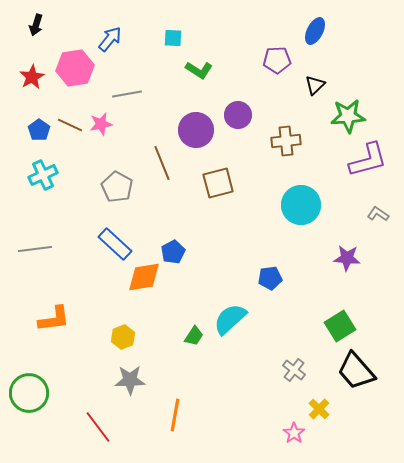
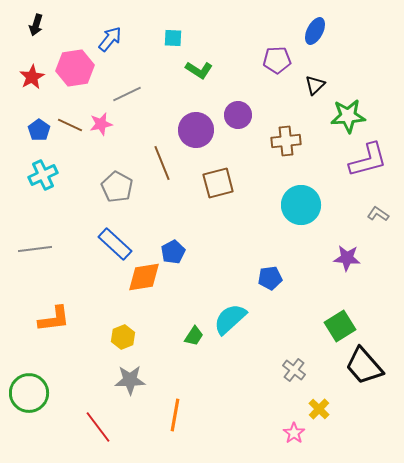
gray line at (127, 94): rotated 16 degrees counterclockwise
black trapezoid at (356, 371): moved 8 px right, 5 px up
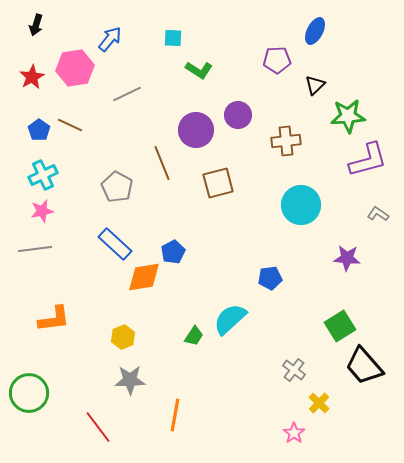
pink star at (101, 124): moved 59 px left, 87 px down
yellow cross at (319, 409): moved 6 px up
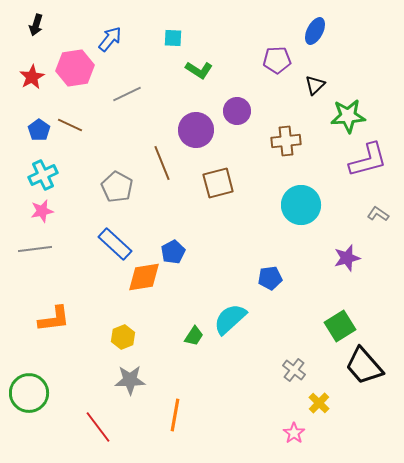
purple circle at (238, 115): moved 1 px left, 4 px up
purple star at (347, 258): rotated 20 degrees counterclockwise
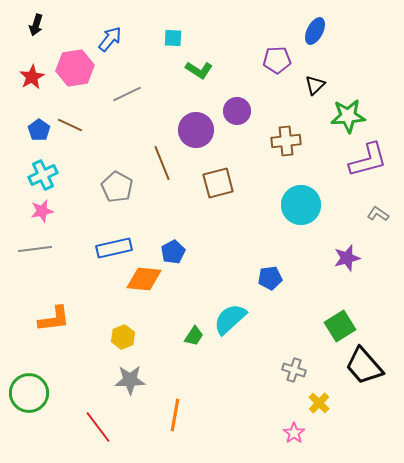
blue rectangle at (115, 244): moved 1 px left, 4 px down; rotated 56 degrees counterclockwise
orange diamond at (144, 277): moved 2 px down; rotated 15 degrees clockwise
gray cross at (294, 370): rotated 20 degrees counterclockwise
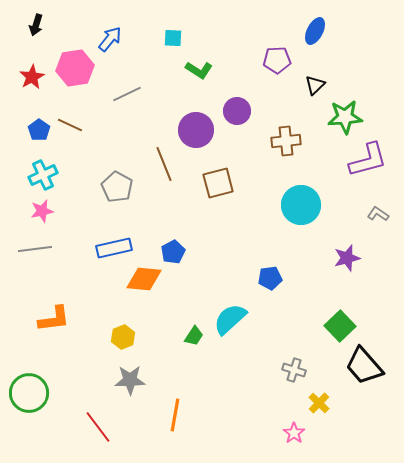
green star at (348, 116): moved 3 px left, 1 px down
brown line at (162, 163): moved 2 px right, 1 px down
green square at (340, 326): rotated 12 degrees counterclockwise
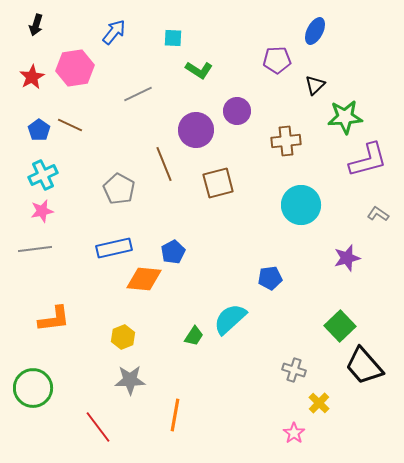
blue arrow at (110, 39): moved 4 px right, 7 px up
gray line at (127, 94): moved 11 px right
gray pentagon at (117, 187): moved 2 px right, 2 px down
green circle at (29, 393): moved 4 px right, 5 px up
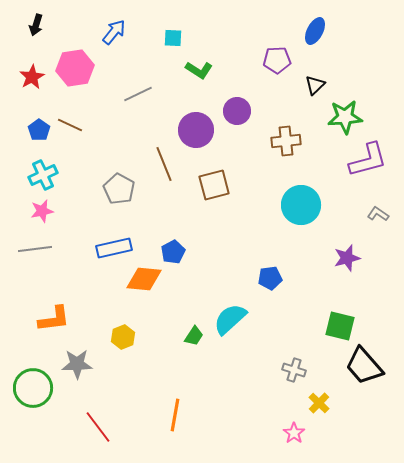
brown square at (218, 183): moved 4 px left, 2 px down
green square at (340, 326): rotated 32 degrees counterclockwise
gray star at (130, 380): moved 53 px left, 16 px up
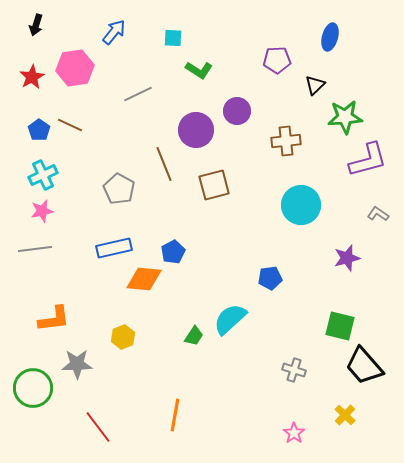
blue ellipse at (315, 31): moved 15 px right, 6 px down; rotated 12 degrees counterclockwise
yellow cross at (319, 403): moved 26 px right, 12 px down
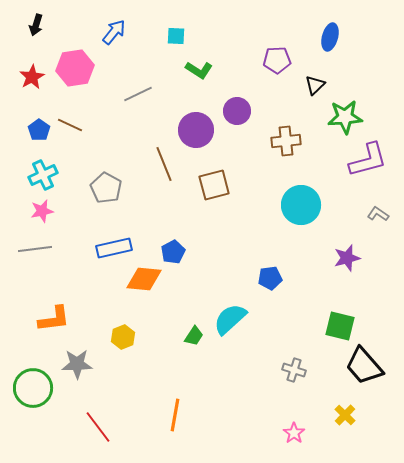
cyan square at (173, 38): moved 3 px right, 2 px up
gray pentagon at (119, 189): moved 13 px left, 1 px up
